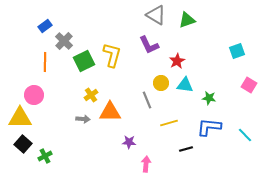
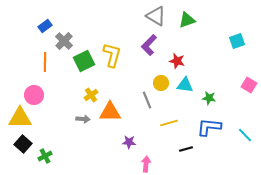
gray triangle: moved 1 px down
purple L-shape: rotated 70 degrees clockwise
cyan square: moved 10 px up
red star: rotated 28 degrees counterclockwise
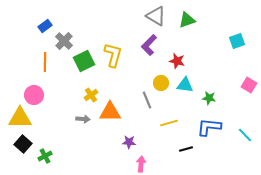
yellow L-shape: moved 1 px right
pink arrow: moved 5 px left
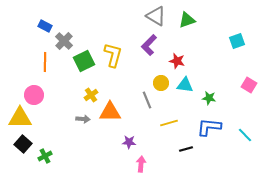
blue rectangle: rotated 64 degrees clockwise
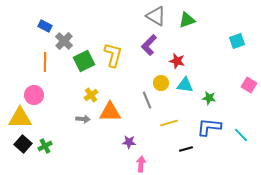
cyan line: moved 4 px left
green cross: moved 10 px up
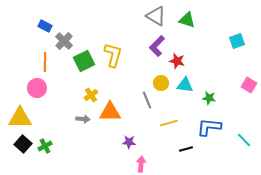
green triangle: rotated 36 degrees clockwise
purple L-shape: moved 8 px right, 1 px down
pink circle: moved 3 px right, 7 px up
cyan line: moved 3 px right, 5 px down
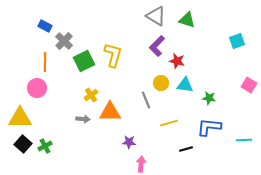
gray line: moved 1 px left
cyan line: rotated 49 degrees counterclockwise
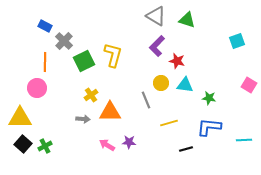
pink arrow: moved 34 px left, 19 px up; rotated 63 degrees counterclockwise
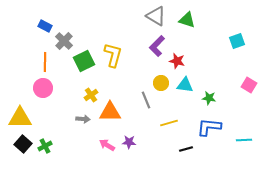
pink circle: moved 6 px right
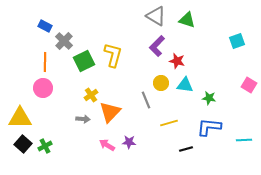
orange triangle: rotated 45 degrees counterclockwise
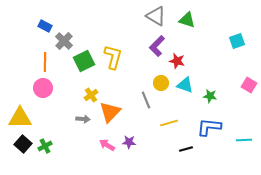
yellow L-shape: moved 2 px down
cyan triangle: rotated 12 degrees clockwise
green star: moved 1 px right, 2 px up
